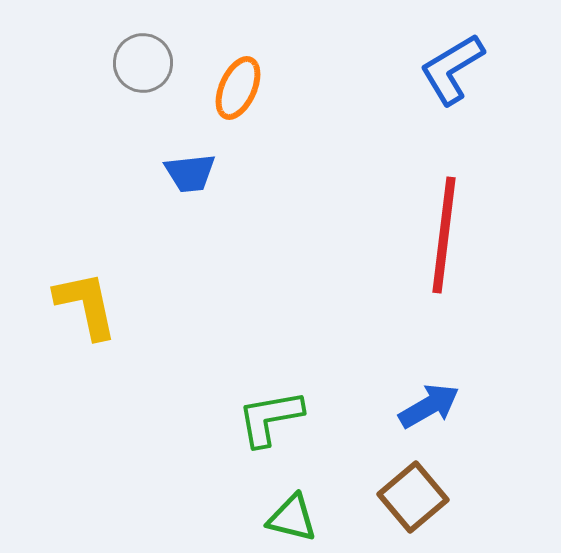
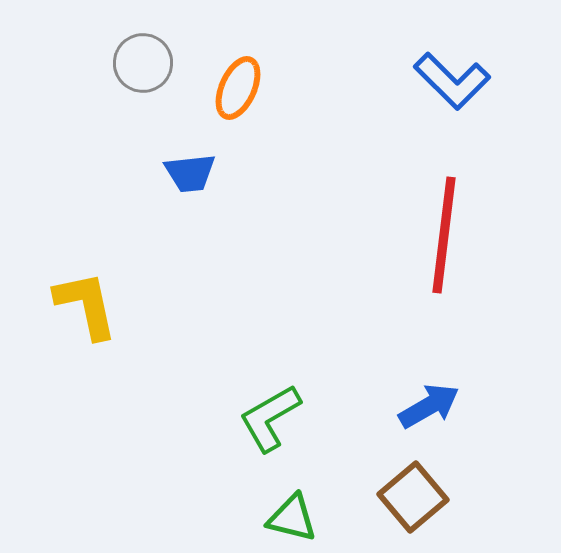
blue L-shape: moved 12 px down; rotated 104 degrees counterclockwise
green L-shape: rotated 20 degrees counterclockwise
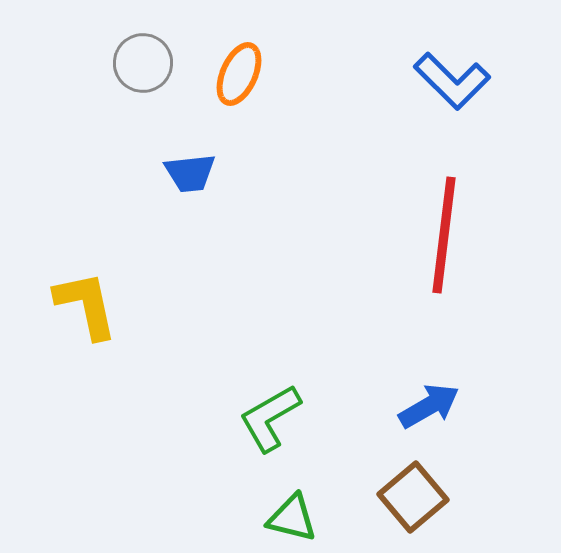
orange ellipse: moved 1 px right, 14 px up
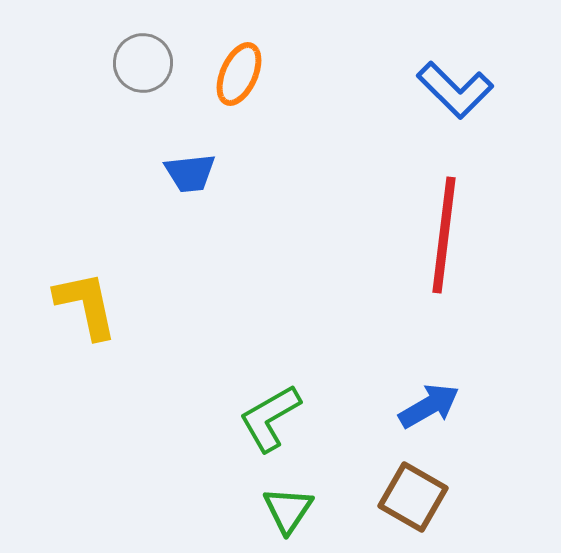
blue L-shape: moved 3 px right, 9 px down
brown square: rotated 20 degrees counterclockwise
green triangle: moved 4 px left, 8 px up; rotated 50 degrees clockwise
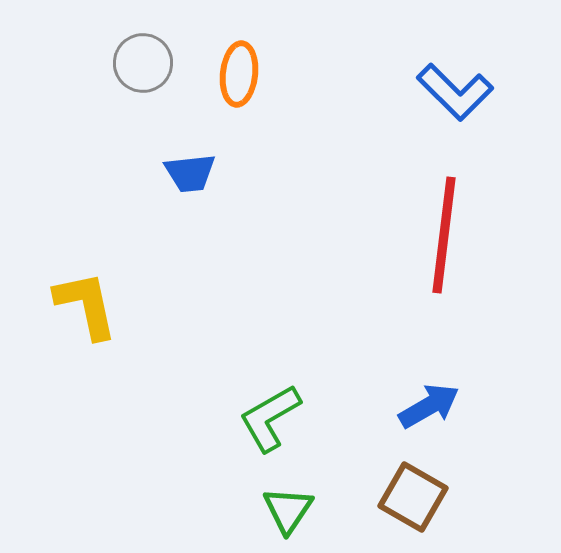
orange ellipse: rotated 18 degrees counterclockwise
blue L-shape: moved 2 px down
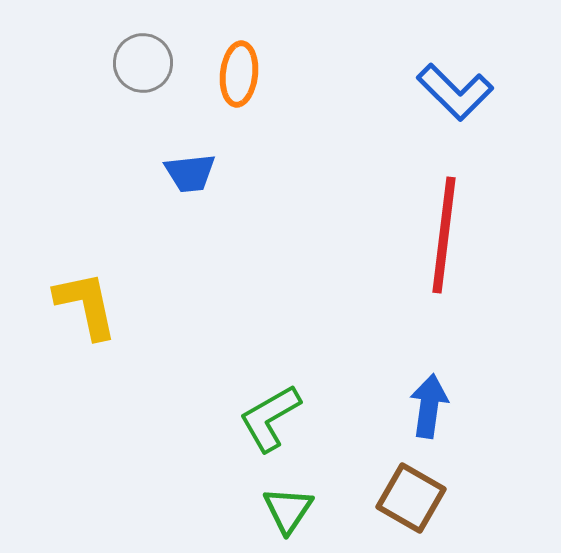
blue arrow: rotated 52 degrees counterclockwise
brown square: moved 2 px left, 1 px down
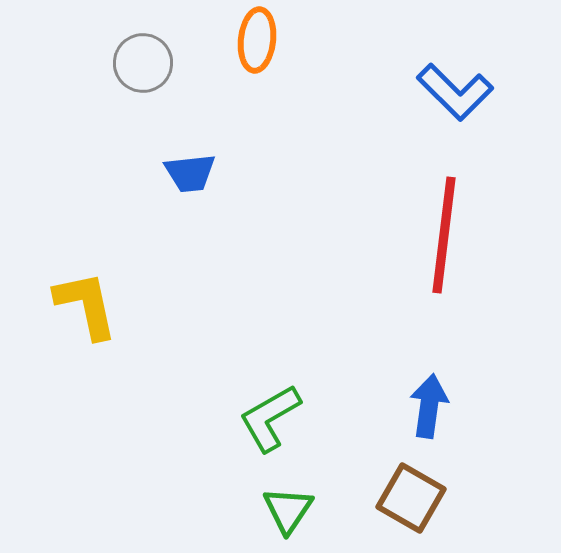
orange ellipse: moved 18 px right, 34 px up
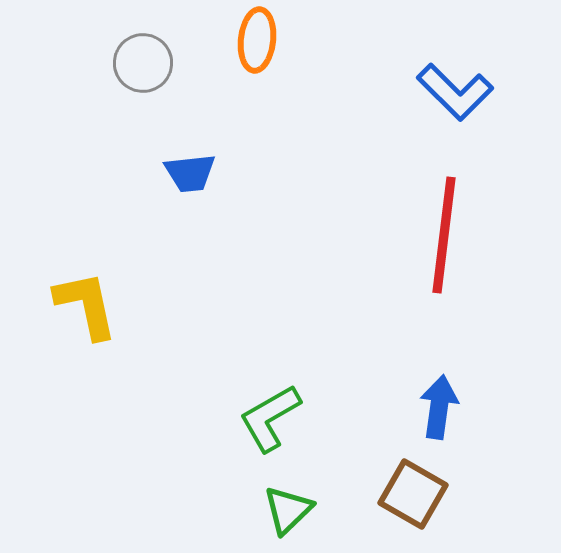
blue arrow: moved 10 px right, 1 px down
brown square: moved 2 px right, 4 px up
green triangle: rotated 12 degrees clockwise
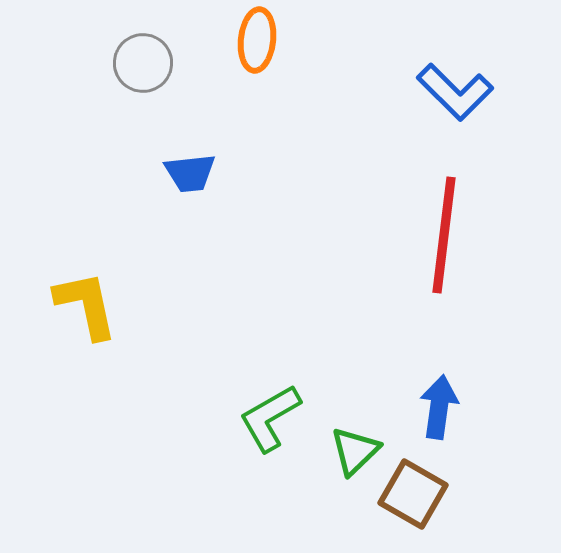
green triangle: moved 67 px right, 59 px up
